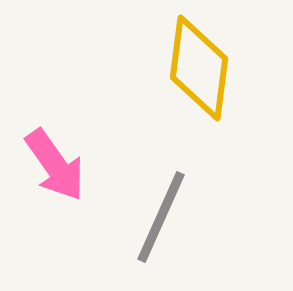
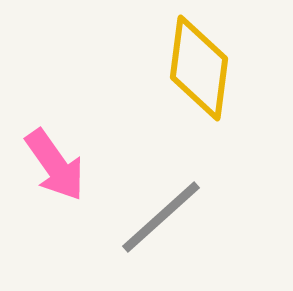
gray line: rotated 24 degrees clockwise
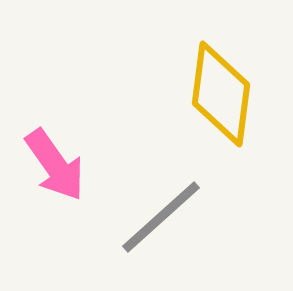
yellow diamond: moved 22 px right, 26 px down
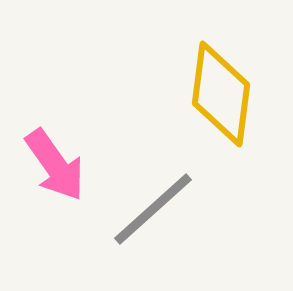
gray line: moved 8 px left, 8 px up
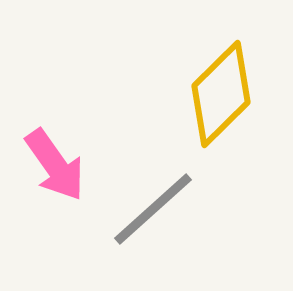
yellow diamond: rotated 38 degrees clockwise
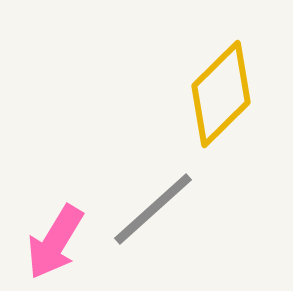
pink arrow: moved 77 px down; rotated 66 degrees clockwise
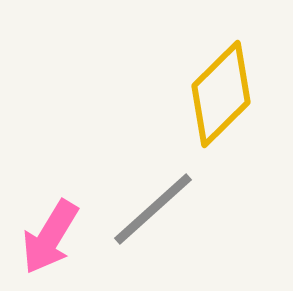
pink arrow: moved 5 px left, 5 px up
